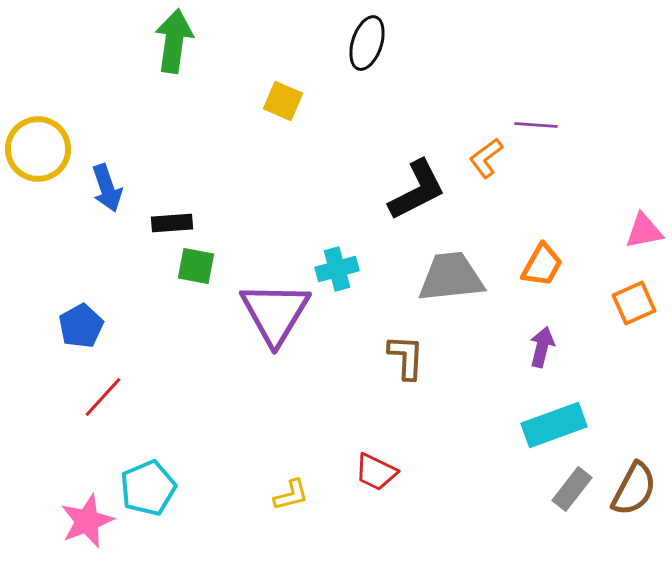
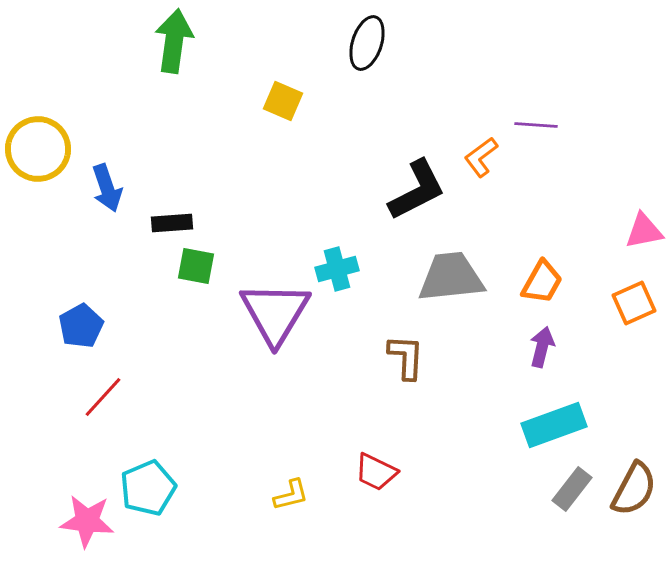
orange L-shape: moved 5 px left, 1 px up
orange trapezoid: moved 17 px down
pink star: rotated 28 degrees clockwise
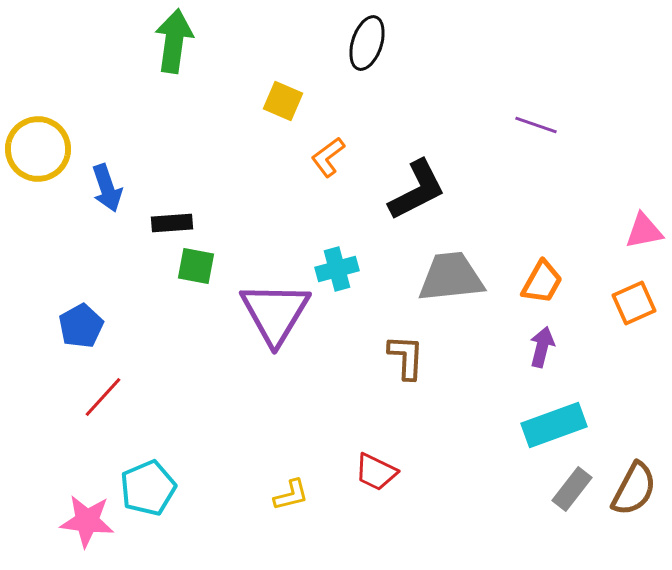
purple line: rotated 15 degrees clockwise
orange L-shape: moved 153 px left
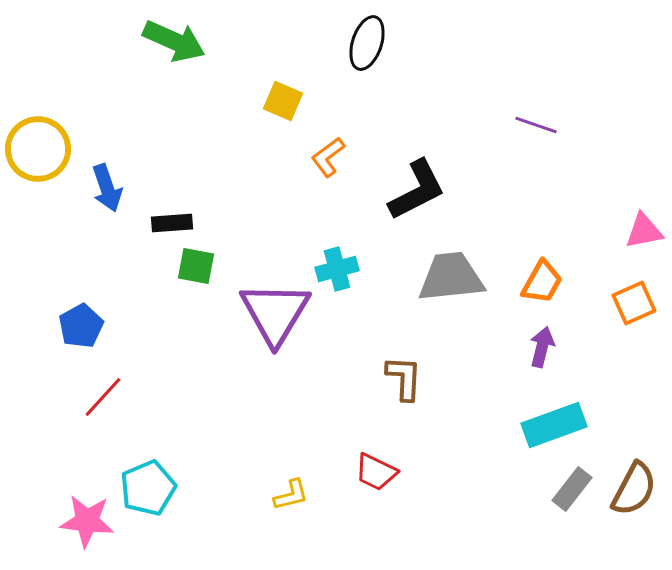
green arrow: rotated 106 degrees clockwise
brown L-shape: moved 2 px left, 21 px down
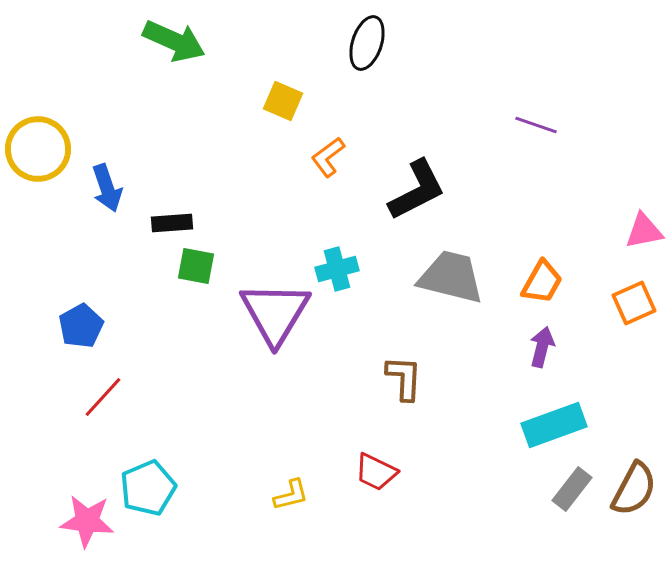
gray trapezoid: rotated 20 degrees clockwise
